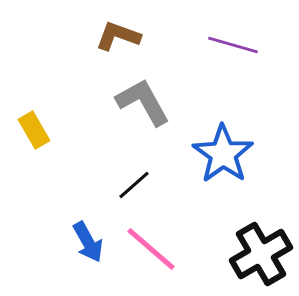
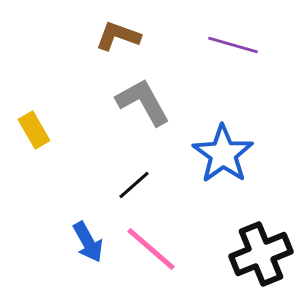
black cross: rotated 8 degrees clockwise
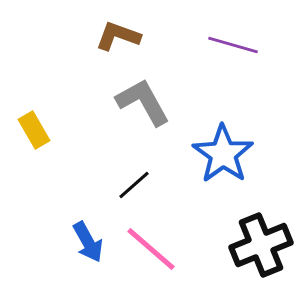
black cross: moved 9 px up
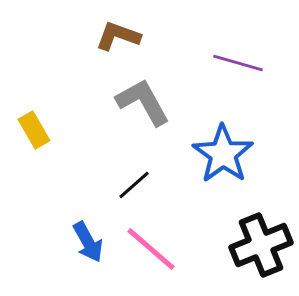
purple line: moved 5 px right, 18 px down
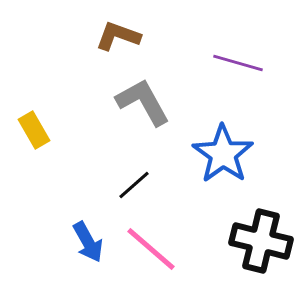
black cross: moved 4 px up; rotated 36 degrees clockwise
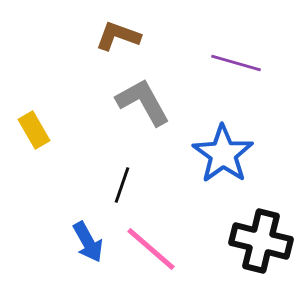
purple line: moved 2 px left
black line: moved 12 px left; rotated 30 degrees counterclockwise
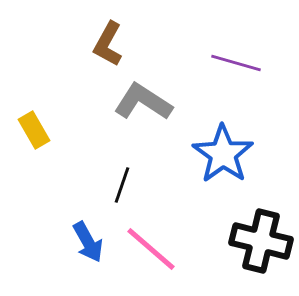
brown L-shape: moved 10 px left, 8 px down; rotated 81 degrees counterclockwise
gray L-shape: rotated 28 degrees counterclockwise
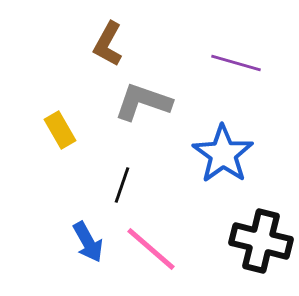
gray L-shape: rotated 14 degrees counterclockwise
yellow rectangle: moved 26 px right
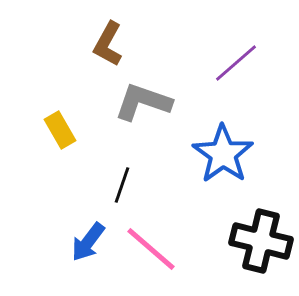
purple line: rotated 57 degrees counterclockwise
blue arrow: rotated 66 degrees clockwise
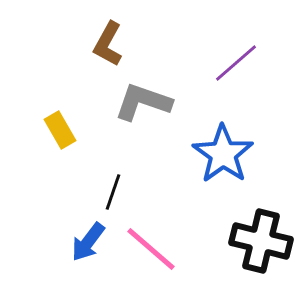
black line: moved 9 px left, 7 px down
